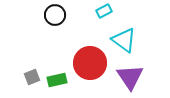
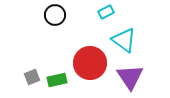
cyan rectangle: moved 2 px right, 1 px down
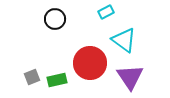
black circle: moved 4 px down
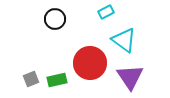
gray square: moved 1 px left, 2 px down
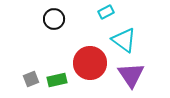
black circle: moved 1 px left
purple triangle: moved 1 px right, 2 px up
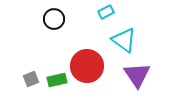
red circle: moved 3 px left, 3 px down
purple triangle: moved 6 px right
